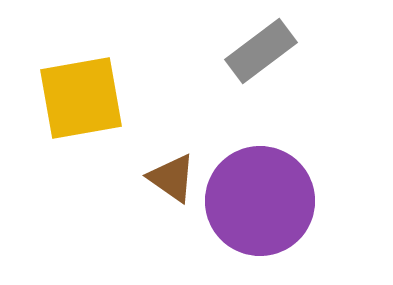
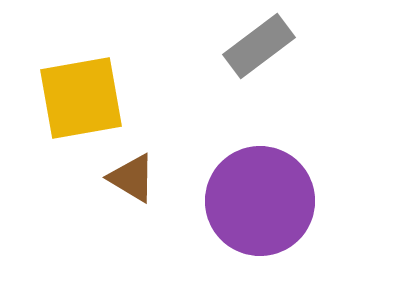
gray rectangle: moved 2 px left, 5 px up
brown triangle: moved 40 px left; rotated 4 degrees counterclockwise
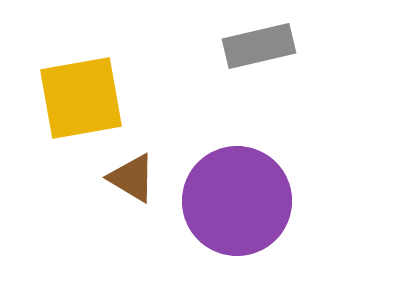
gray rectangle: rotated 24 degrees clockwise
purple circle: moved 23 px left
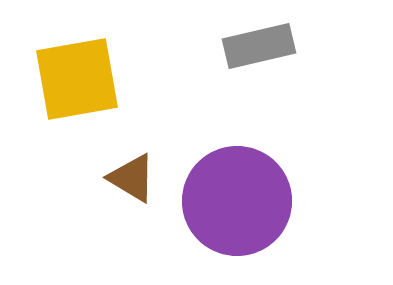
yellow square: moved 4 px left, 19 px up
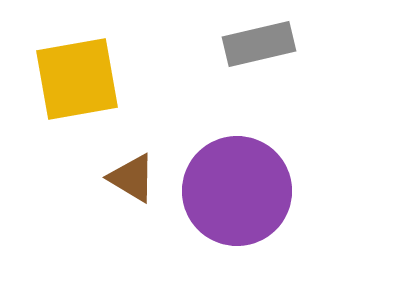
gray rectangle: moved 2 px up
purple circle: moved 10 px up
